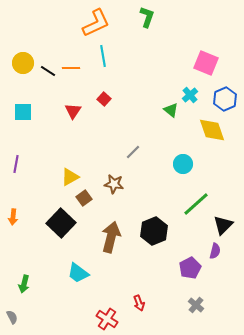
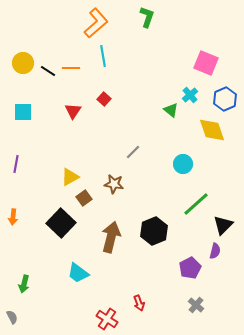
orange L-shape: rotated 16 degrees counterclockwise
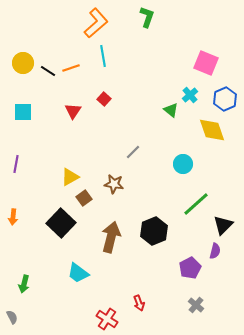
orange line: rotated 18 degrees counterclockwise
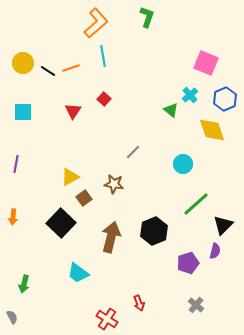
purple pentagon: moved 2 px left, 5 px up; rotated 10 degrees clockwise
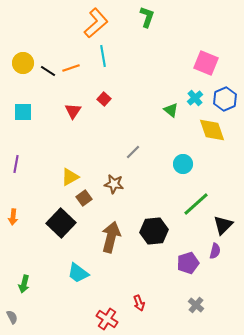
cyan cross: moved 5 px right, 3 px down
black hexagon: rotated 16 degrees clockwise
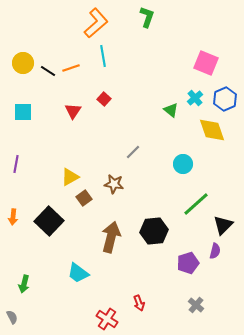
black square: moved 12 px left, 2 px up
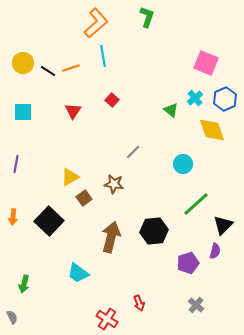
red square: moved 8 px right, 1 px down
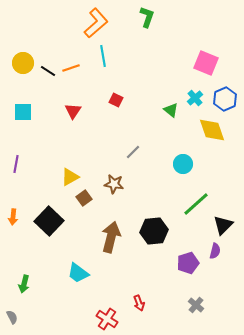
red square: moved 4 px right; rotated 16 degrees counterclockwise
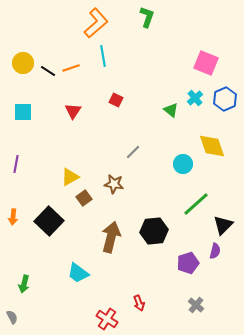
yellow diamond: moved 16 px down
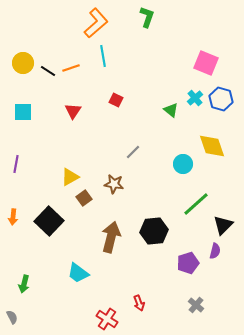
blue hexagon: moved 4 px left; rotated 20 degrees counterclockwise
